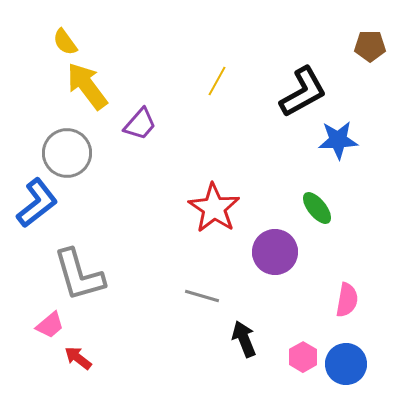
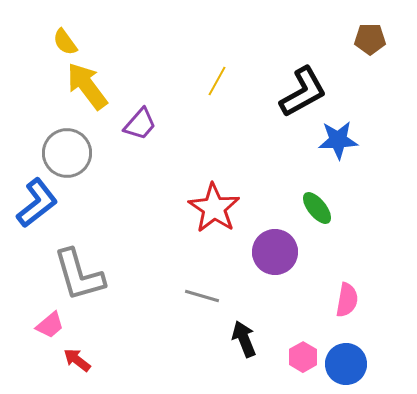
brown pentagon: moved 7 px up
red arrow: moved 1 px left, 2 px down
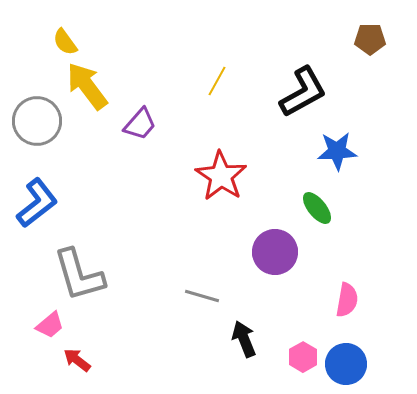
blue star: moved 1 px left, 11 px down
gray circle: moved 30 px left, 32 px up
red star: moved 7 px right, 32 px up
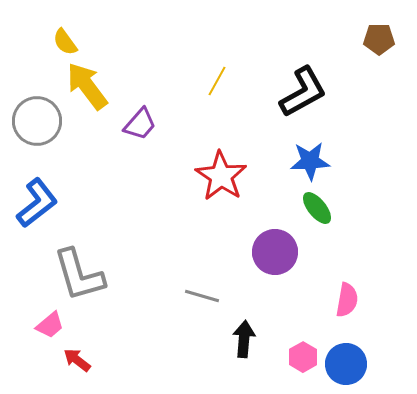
brown pentagon: moved 9 px right
blue star: moved 27 px left, 10 px down
black arrow: rotated 27 degrees clockwise
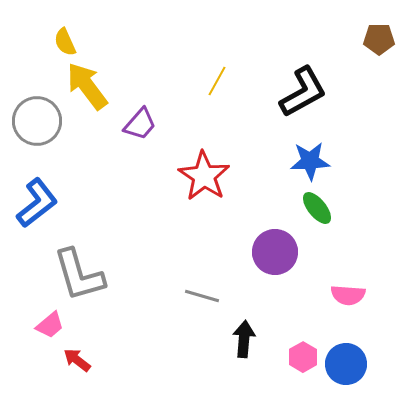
yellow semicircle: rotated 12 degrees clockwise
red star: moved 17 px left
pink semicircle: moved 1 px right, 5 px up; rotated 84 degrees clockwise
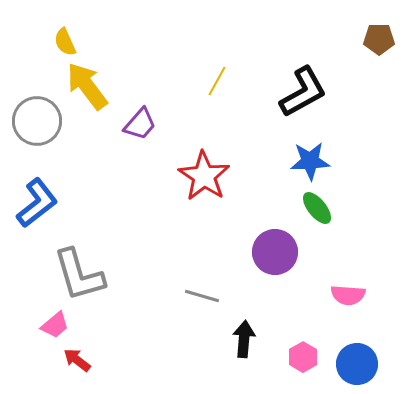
pink trapezoid: moved 5 px right
blue circle: moved 11 px right
